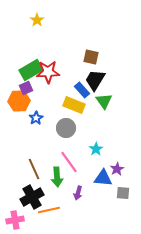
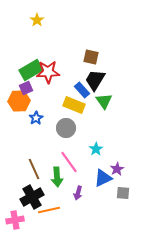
blue triangle: rotated 30 degrees counterclockwise
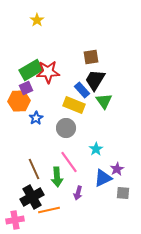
brown square: rotated 21 degrees counterclockwise
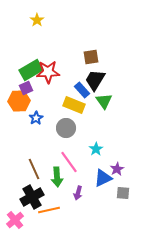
pink cross: rotated 30 degrees counterclockwise
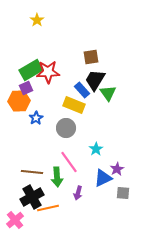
green triangle: moved 4 px right, 8 px up
brown line: moved 2 px left, 3 px down; rotated 60 degrees counterclockwise
orange line: moved 1 px left, 2 px up
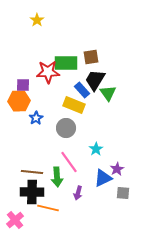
green rectangle: moved 35 px right, 7 px up; rotated 30 degrees clockwise
purple square: moved 3 px left, 3 px up; rotated 24 degrees clockwise
black cross: moved 5 px up; rotated 30 degrees clockwise
orange line: rotated 25 degrees clockwise
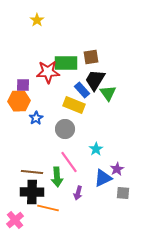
gray circle: moved 1 px left, 1 px down
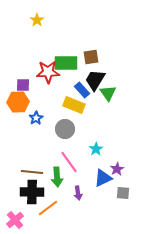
orange hexagon: moved 1 px left, 1 px down
purple arrow: rotated 24 degrees counterclockwise
orange line: rotated 50 degrees counterclockwise
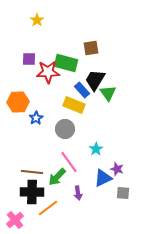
brown square: moved 9 px up
green rectangle: rotated 15 degrees clockwise
purple square: moved 6 px right, 26 px up
purple star: rotated 24 degrees counterclockwise
green arrow: rotated 48 degrees clockwise
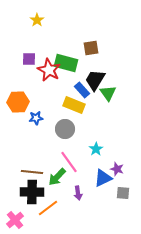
red star: moved 1 px right, 2 px up; rotated 30 degrees clockwise
blue star: rotated 24 degrees clockwise
